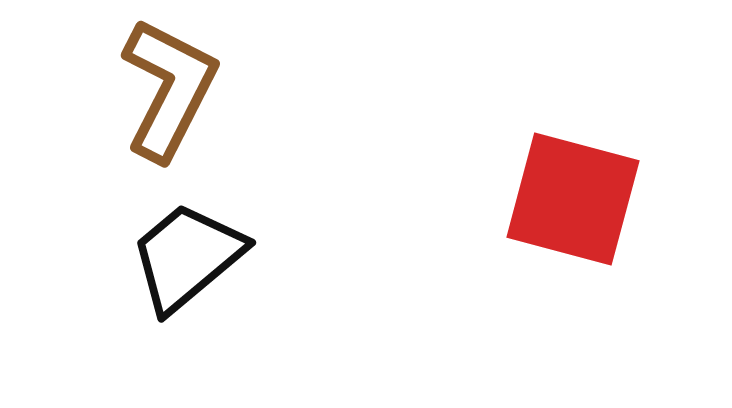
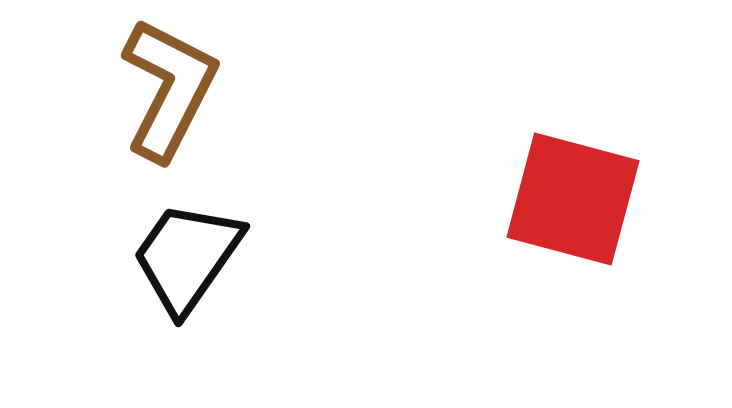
black trapezoid: rotated 15 degrees counterclockwise
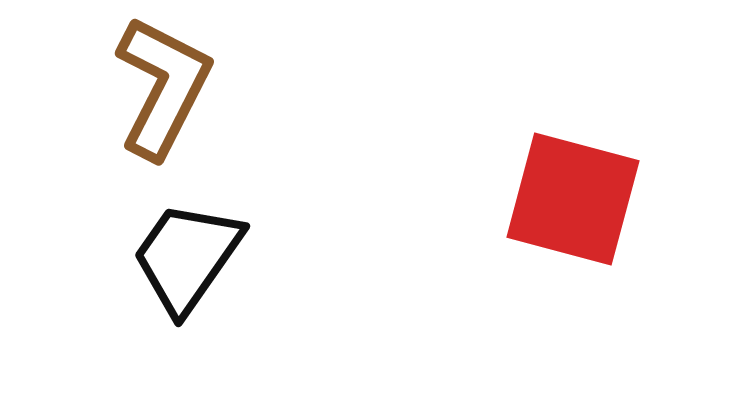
brown L-shape: moved 6 px left, 2 px up
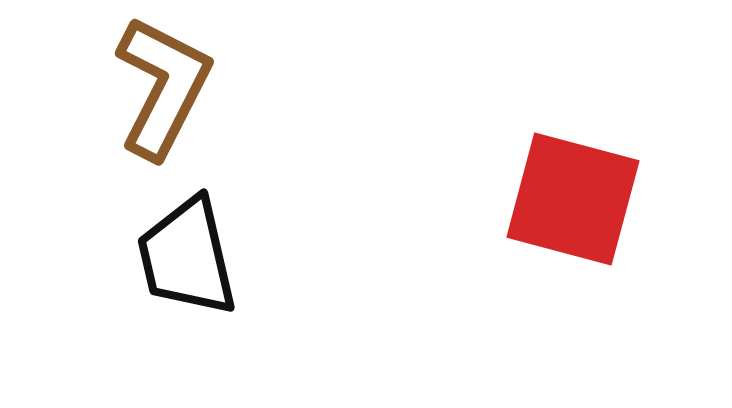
black trapezoid: rotated 48 degrees counterclockwise
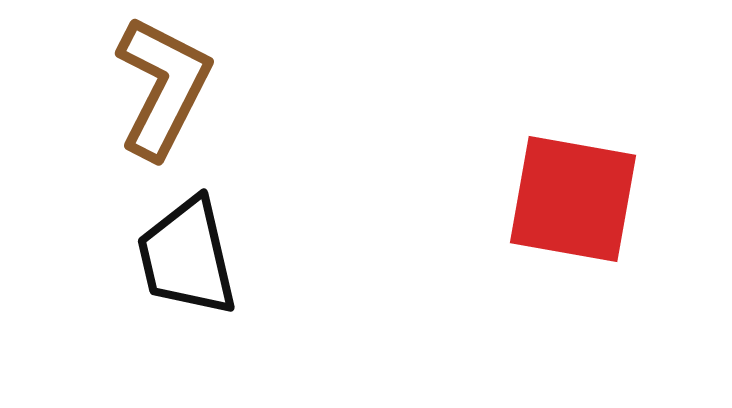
red square: rotated 5 degrees counterclockwise
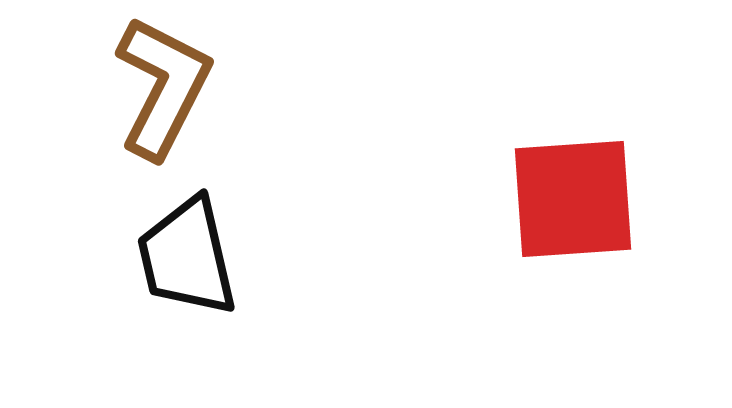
red square: rotated 14 degrees counterclockwise
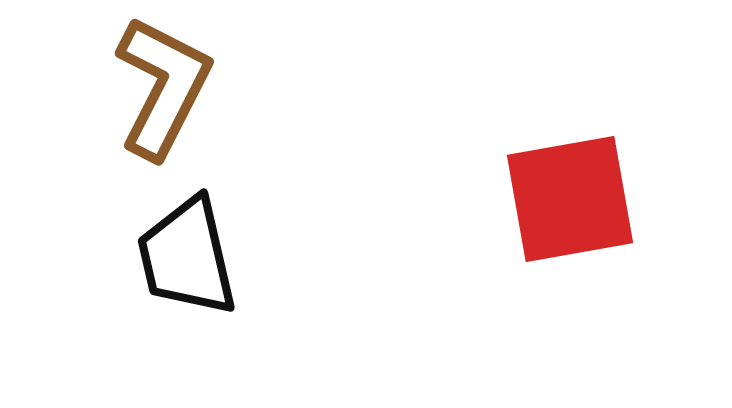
red square: moved 3 px left; rotated 6 degrees counterclockwise
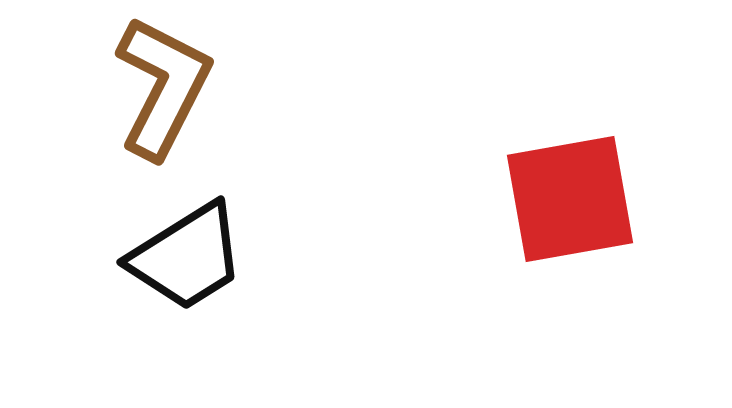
black trapezoid: rotated 109 degrees counterclockwise
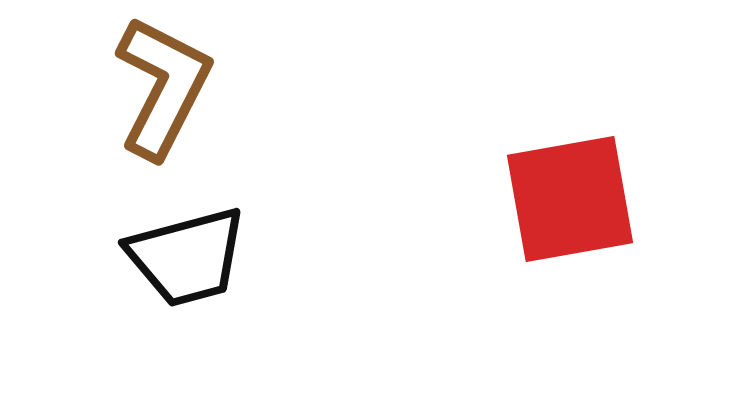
black trapezoid: rotated 17 degrees clockwise
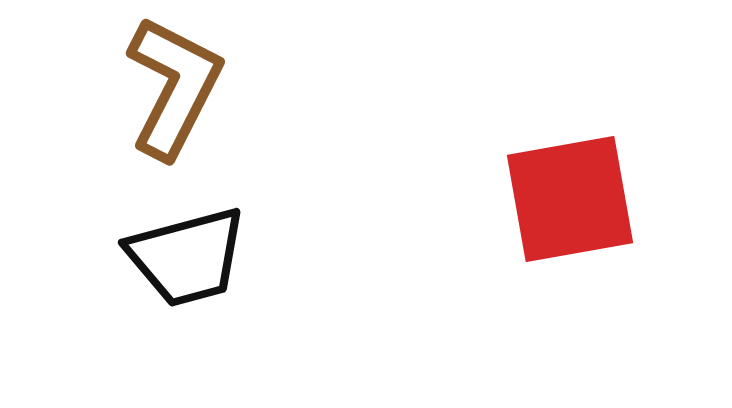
brown L-shape: moved 11 px right
